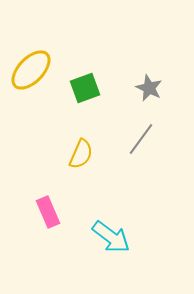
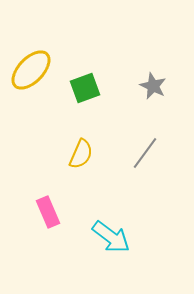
gray star: moved 4 px right, 2 px up
gray line: moved 4 px right, 14 px down
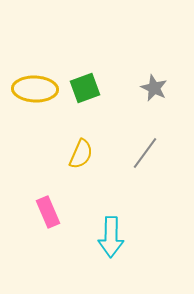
yellow ellipse: moved 4 px right, 19 px down; rotated 48 degrees clockwise
gray star: moved 1 px right, 2 px down
cyan arrow: rotated 54 degrees clockwise
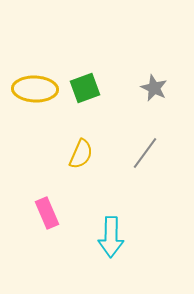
pink rectangle: moved 1 px left, 1 px down
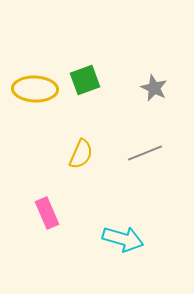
green square: moved 8 px up
gray line: rotated 32 degrees clockwise
cyan arrow: moved 12 px right, 2 px down; rotated 75 degrees counterclockwise
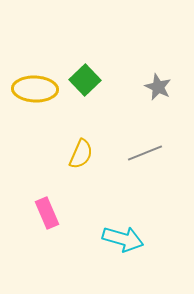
green square: rotated 24 degrees counterclockwise
gray star: moved 4 px right, 1 px up
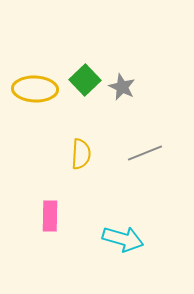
gray star: moved 36 px left
yellow semicircle: rotated 20 degrees counterclockwise
pink rectangle: moved 3 px right, 3 px down; rotated 24 degrees clockwise
